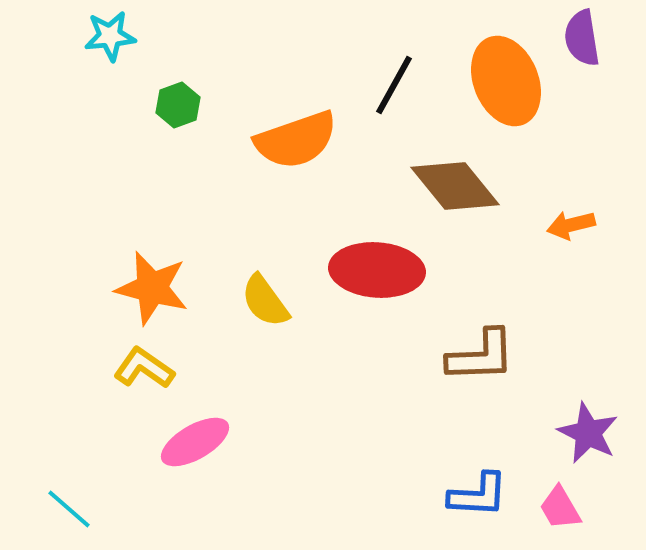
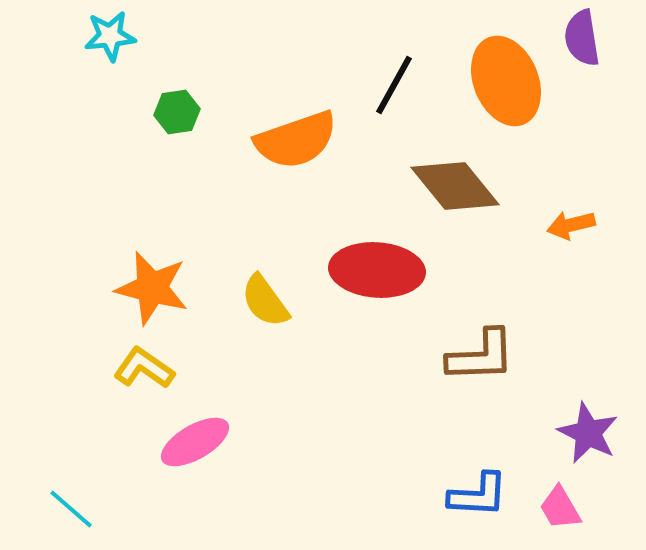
green hexagon: moved 1 px left, 7 px down; rotated 12 degrees clockwise
cyan line: moved 2 px right
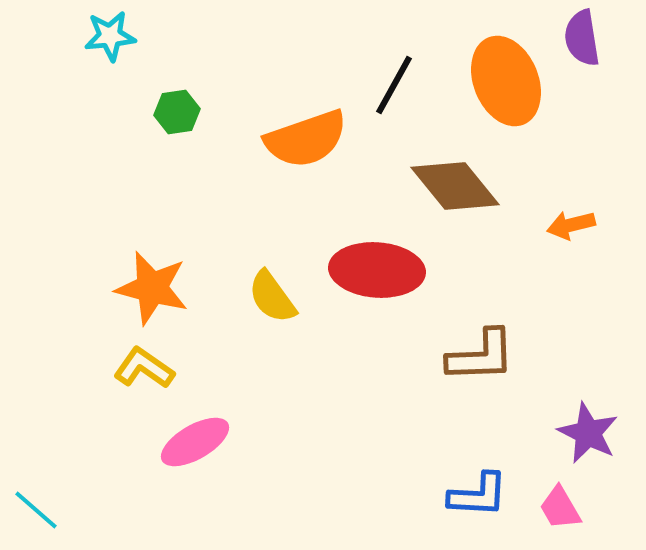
orange semicircle: moved 10 px right, 1 px up
yellow semicircle: moved 7 px right, 4 px up
cyan line: moved 35 px left, 1 px down
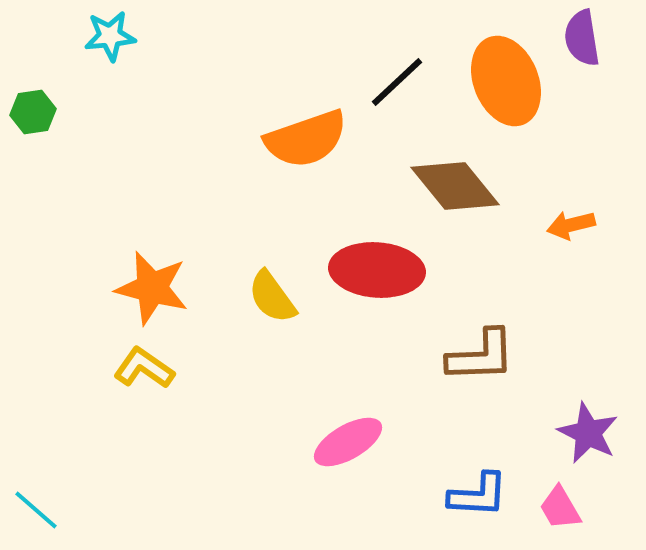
black line: moved 3 px right, 3 px up; rotated 18 degrees clockwise
green hexagon: moved 144 px left
pink ellipse: moved 153 px right
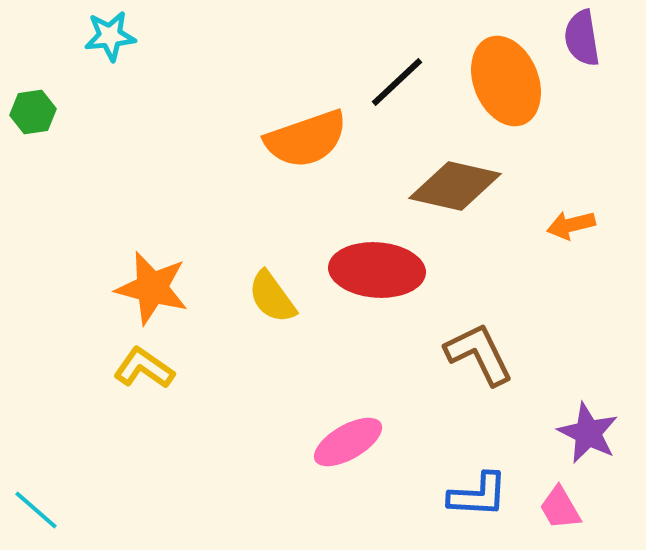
brown diamond: rotated 38 degrees counterclockwise
brown L-shape: moved 2 px left, 2 px up; rotated 114 degrees counterclockwise
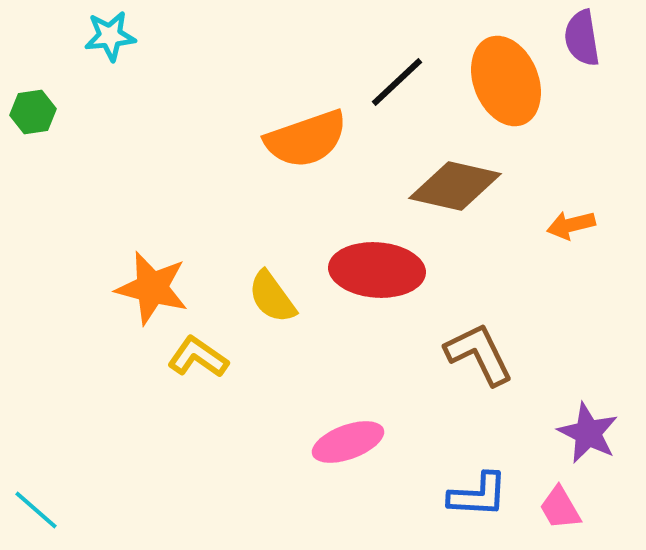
yellow L-shape: moved 54 px right, 11 px up
pink ellipse: rotated 10 degrees clockwise
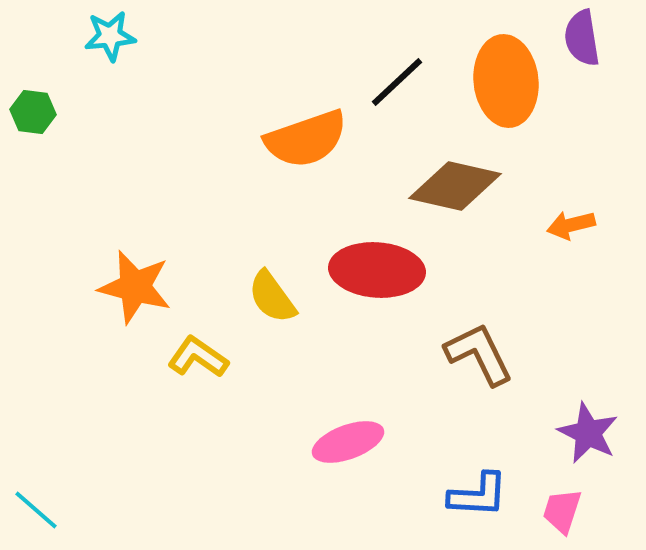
orange ellipse: rotated 16 degrees clockwise
green hexagon: rotated 15 degrees clockwise
orange star: moved 17 px left, 1 px up
pink trapezoid: moved 2 px right, 3 px down; rotated 48 degrees clockwise
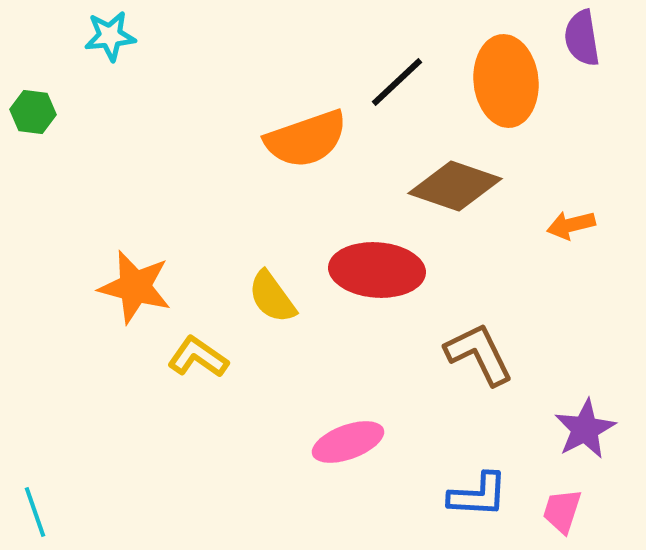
brown diamond: rotated 6 degrees clockwise
purple star: moved 3 px left, 4 px up; rotated 18 degrees clockwise
cyan line: moved 1 px left, 2 px down; rotated 30 degrees clockwise
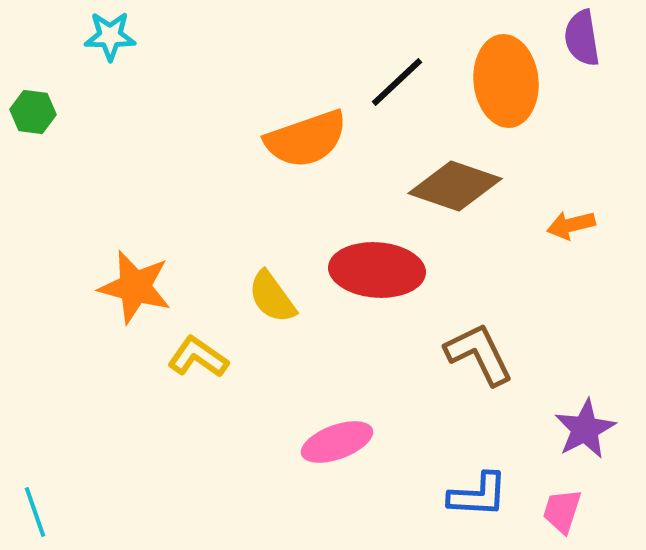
cyan star: rotated 6 degrees clockwise
pink ellipse: moved 11 px left
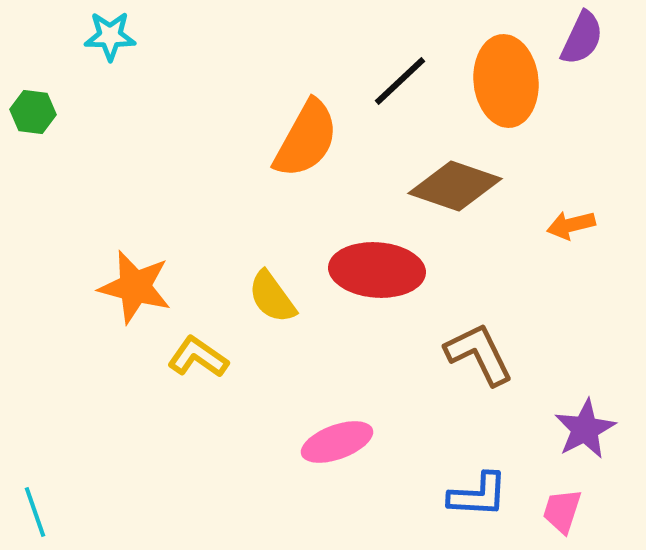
purple semicircle: rotated 146 degrees counterclockwise
black line: moved 3 px right, 1 px up
orange semicircle: rotated 42 degrees counterclockwise
